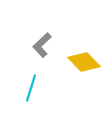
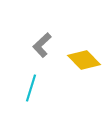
yellow diamond: moved 2 px up
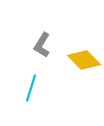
gray L-shape: rotated 15 degrees counterclockwise
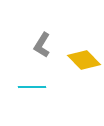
cyan line: moved 1 px right, 1 px up; rotated 72 degrees clockwise
